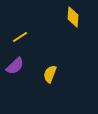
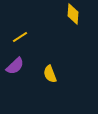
yellow diamond: moved 3 px up
yellow semicircle: rotated 42 degrees counterclockwise
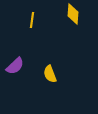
yellow line: moved 12 px right, 17 px up; rotated 49 degrees counterclockwise
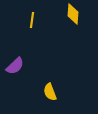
yellow semicircle: moved 18 px down
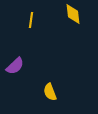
yellow diamond: rotated 10 degrees counterclockwise
yellow line: moved 1 px left
